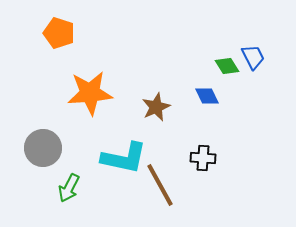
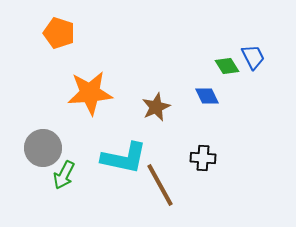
green arrow: moved 5 px left, 13 px up
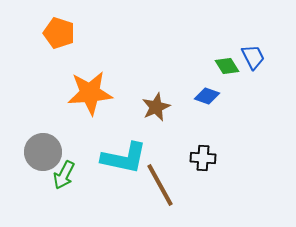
blue diamond: rotated 45 degrees counterclockwise
gray circle: moved 4 px down
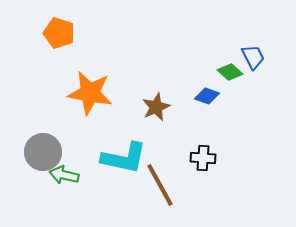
green diamond: moved 3 px right, 6 px down; rotated 15 degrees counterclockwise
orange star: rotated 15 degrees clockwise
green arrow: rotated 76 degrees clockwise
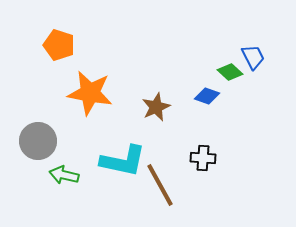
orange pentagon: moved 12 px down
gray circle: moved 5 px left, 11 px up
cyan L-shape: moved 1 px left, 3 px down
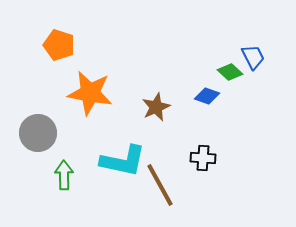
gray circle: moved 8 px up
green arrow: rotated 76 degrees clockwise
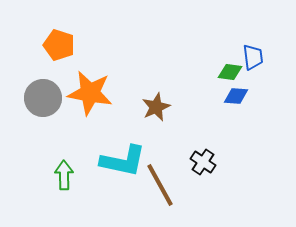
blue trapezoid: rotated 20 degrees clockwise
green diamond: rotated 35 degrees counterclockwise
blue diamond: moved 29 px right; rotated 15 degrees counterclockwise
gray circle: moved 5 px right, 35 px up
black cross: moved 4 px down; rotated 30 degrees clockwise
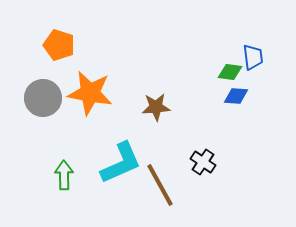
brown star: rotated 20 degrees clockwise
cyan L-shape: moved 2 px left, 2 px down; rotated 36 degrees counterclockwise
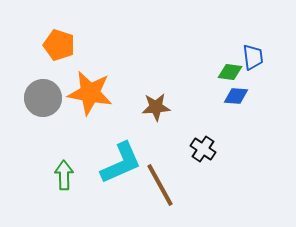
black cross: moved 13 px up
